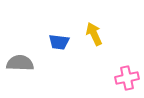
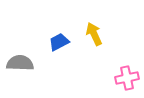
blue trapezoid: rotated 145 degrees clockwise
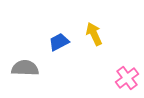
gray semicircle: moved 5 px right, 5 px down
pink cross: rotated 25 degrees counterclockwise
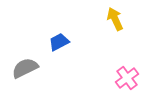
yellow arrow: moved 21 px right, 15 px up
gray semicircle: rotated 28 degrees counterclockwise
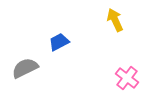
yellow arrow: moved 1 px down
pink cross: rotated 15 degrees counterclockwise
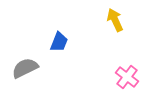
blue trapezoid: rotated 140 degrees clockwise
pink cross: moved 1 px up
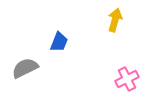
yellow arrow: rotated 40 degrees clockwise
pink cross: moved 2 px down; rotated 25 degrees clockwise
